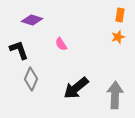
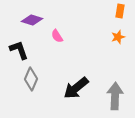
orange rectangle: moved 4 px up
pink semicircle: moved 4 px left, 8 px up
gray arrow: moved 1 px down
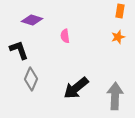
pink semicircle: moved 8 px right; rotated 24 degrees clockwise
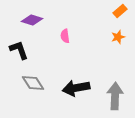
orange rectangle: rotated 40 degrees clockwise
gray diamond: moved 2 px right, 4 px down; rotated 55 degrees counterclockwise
black arrow: rotated 28 degrees clockwise
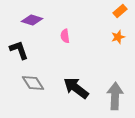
black arrow: rotated 48 degrees clockwise
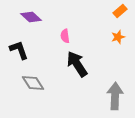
purple diamond: moved 1 px left, 3 px up; rotated 25 degrees clockwise
black arrow: moved 1 px right, 24 px up; rotated 20 degrees clockwise
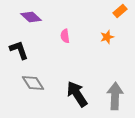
orange star: moved 11 px left
black arrow: moved 30 px down
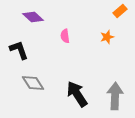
purple diamond: moved 2 px right
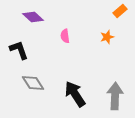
black arrow: moved 2 px left
